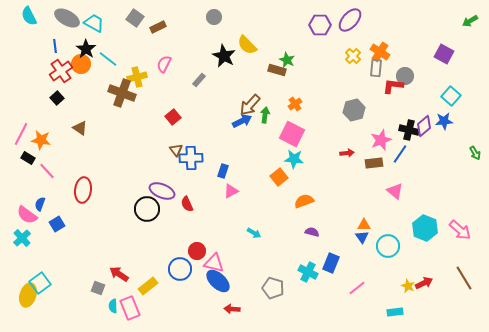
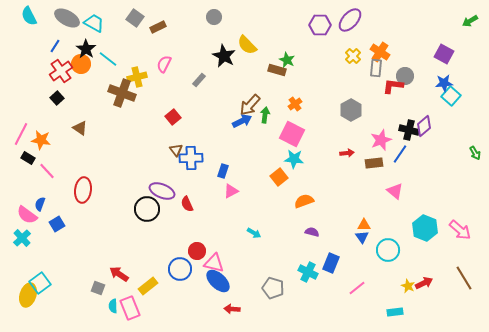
blue line at (55, 46): rotated 40 degrees clockwise
gray hexagon at (354, 110): moved 3 px left; rotated 15 degrees counterclockwise
blue star at (444, 121): moved 38 px up
cyan circle at (388, 246): moved 4 px down
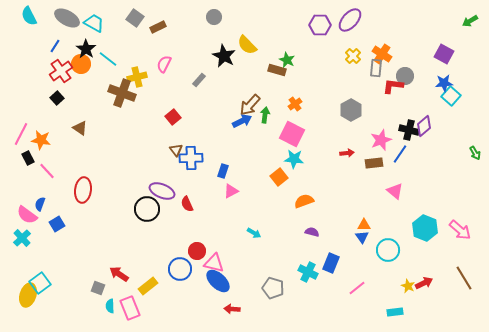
orange cross at (380, 52): moved 2 px right, 2 px down
black rectangle at (28, 158): rotated 32 degrees clockwise
cyan semicircle at (113, 306): moved 3 px left
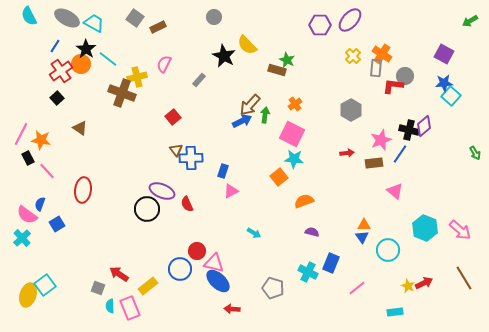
cyan square at (40, 283): moved 5 px right, 2 px down
